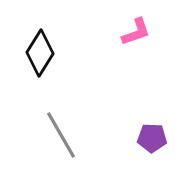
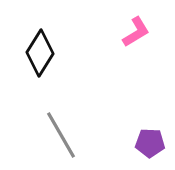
pink L-shape: rotated 12 degrees counterclockwise
purple pentagon: moved 2 px left, 5 px down
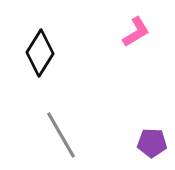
purple pentagon: moved 2 px right
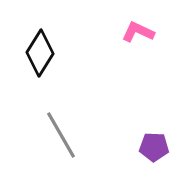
pink L-shape: moved 2 px right; rotated 124 degrees counterclockwise
purple pentagon: moved 2 px right, 4 px down
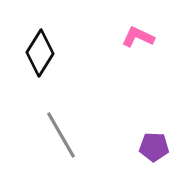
pink L-shape: moved 5 px down
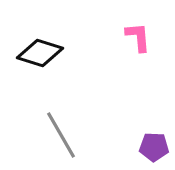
pink L-shape: rotated 60 degrees clockwise
black diamond: rotated 75 degrees clockwise
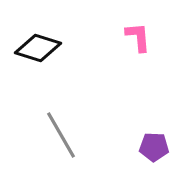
black diamond: moved 2 px left, 5 px up
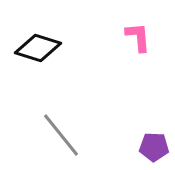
gray line: rotated 9 degrees counterclockwise
